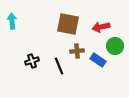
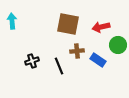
green circle: moved 3 px right, 1 px up
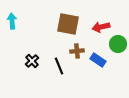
green circle: moved 1 px up
black cross: rotated 24 degrees counterclockwise
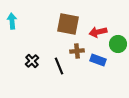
red arrow: moved 3 px left, 5 px down
blue rectangle: rotated 14 degrees counterclockwise
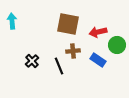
green circle: moved 1 px left, 1 px down
brown cross: moved 4 px left
blue rectangle: rotated 14 degrees clockwise
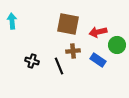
black cross: rotated 32 degrees counterclockwise
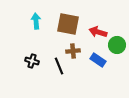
cyan arrow: moved 24 px right
red arrow: rotated 30 degrees clockwise
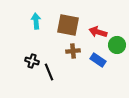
brown square: moved 1 px down
black line: moved 10 px left, 6 px down
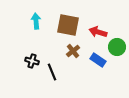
green circle: moved 2 px down
brown cross: rotated 32 degrees counterclockwise
black line: moved 3 px right
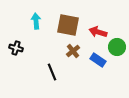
black cross: moved 16 px left, 13 px up
